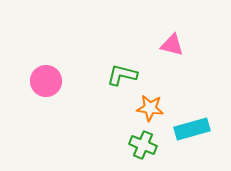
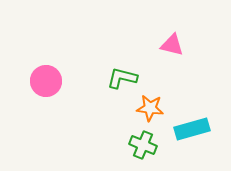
green L-shape: moved 3 px down
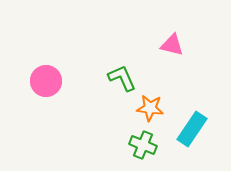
green L-shape: rotated 52 degrees clockwise
cyan rectangle: rotated 40 degrees counterclockwise
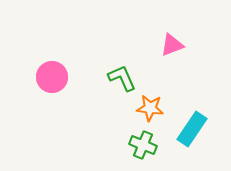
pink triangle: rotated 35 degrees counterclockwise
pink circle: moved 6 px right, 4 px up
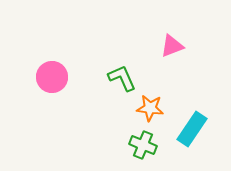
pink triangle: moved 1 px down
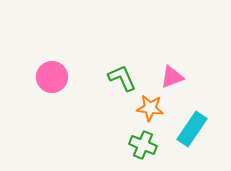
pink triangle: moved 31 px down
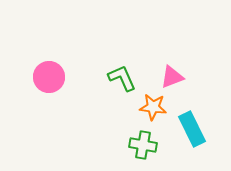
pink circle: moved 3 px left
orange star: moved 3 px right, 1 px up
cyan rectangle: rotated 60 degrees counterclockwise
green cross: rotated 12 degrees counterclockwise
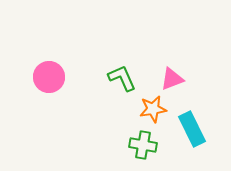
pink triangle: moved 2 px down
orange star: moved 2 px down; rotated 16 degrees counterclockwise
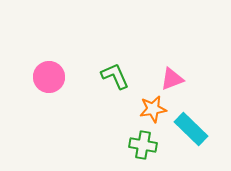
green L-shape: moved 7 px left, 2 px up
cyan rectangle: moved 1 px left; rotated 20 degrees counterclockwise
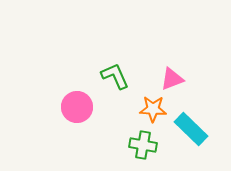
pink circle: moved 28 px right, 30 px down
orange star: rotated 12 degrees clockwise
